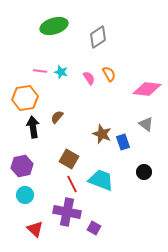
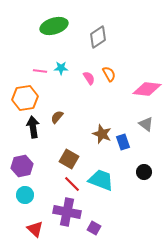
cyan star: moved 4 px up; rotated 16 degrees counterclockwise
red line: rotated 18 degrees counterclockwise
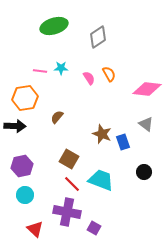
black arrow: moved 18 px left, 1 px up; rotated 100 degrees clockwise
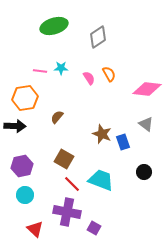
brown square: moved 5 px left
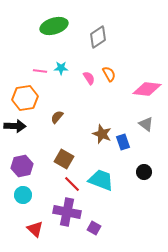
cyan circle: moved 2 px left
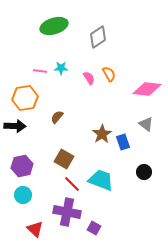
brown star: rotated 18 degrees clockwise
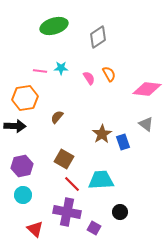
black circle: moved 24 px left, 40 px down
cyan trapezoid: rotated 24 degrees counterclockwise
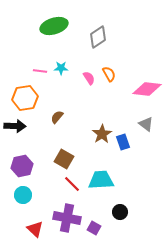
purple cross: moved 6 px down
